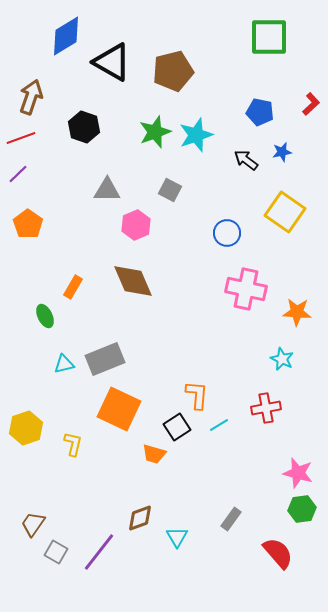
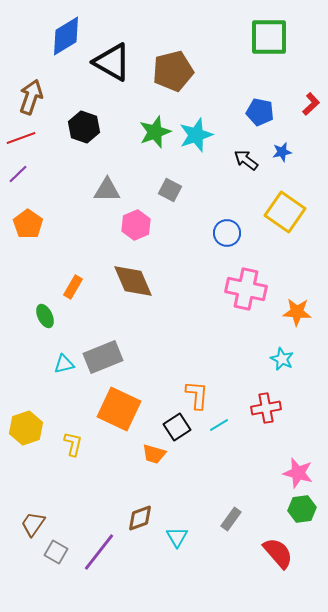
gray rectangle at (105, 359): moved 2 px left, 2 px up
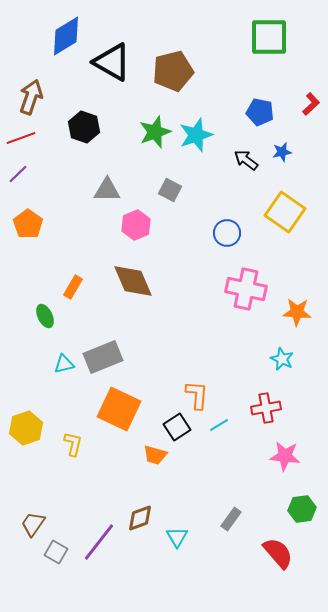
orange trapezoid at (154, 454): moved 1 px right, 1 px down
pink star at (298, 473): moved 13 px left, 17 px up; rotated 8 degrees counterclockwise
purple line at (99, 552): moved 10 px up
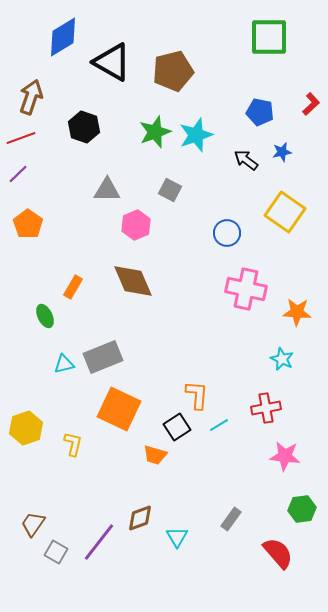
blue diamond at (66, 36): moved 3 px left, 1 px down
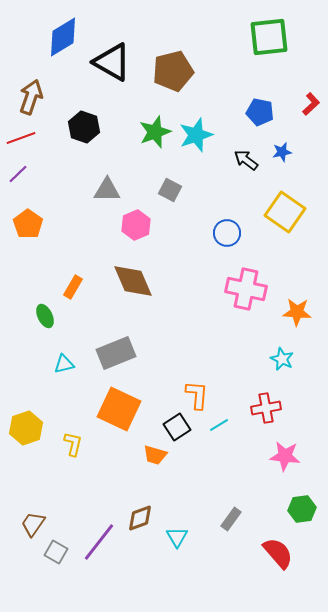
green square at (269, 37): rotated 6 degrees counterclockwise
gray rectangle at (103, 357): moved 13 px right, 4 px up
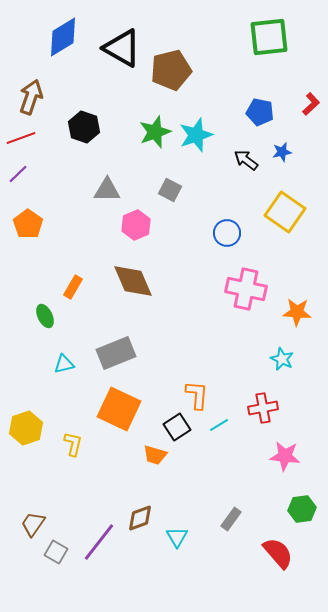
black triangle at (112, 62): moved 10 px right, 14 px up
brown pentagon at (173, 71): moved 2 px left, 1 px up
red cross at (266, 408): moved 3 px left
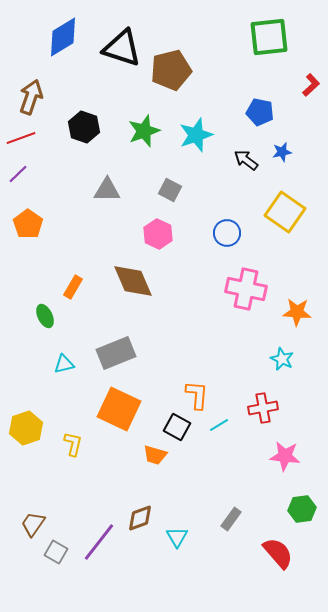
black triangle at (122, 48): rotated 12 degrees counterclockwise
red L-shape at (311, 104): moved 19 px up
green star at (155, 132): moved 11 px left, 1 px up
pink hexagon at (136, 225): moved 22 px right, 9 px down; rotated 12 degrees counterclockwise
black square at (177, 427): rotated 28 degrees counterclockwise
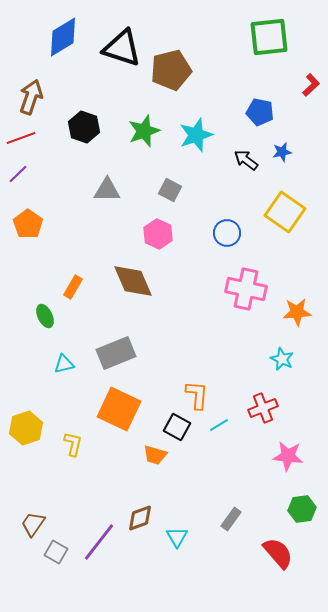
orange star at (297, 312): rotated 8 degrees counterclockwise
red cross at (263, 408): rotated 12 degrees counterclockwise
pink star at (285, 456): moved 3 px right
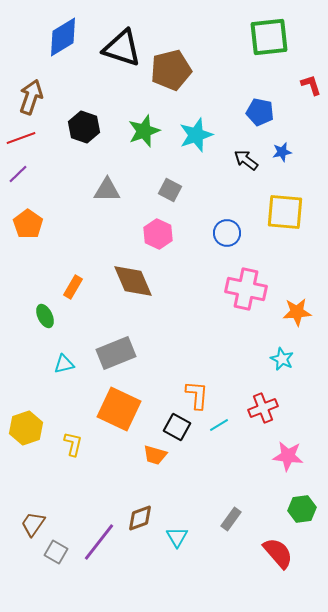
red L-shape at (311, 85): rotated 65 degrees counterclockwise
yellow square at (285, 212): rotated 30 degrees counterclockwise
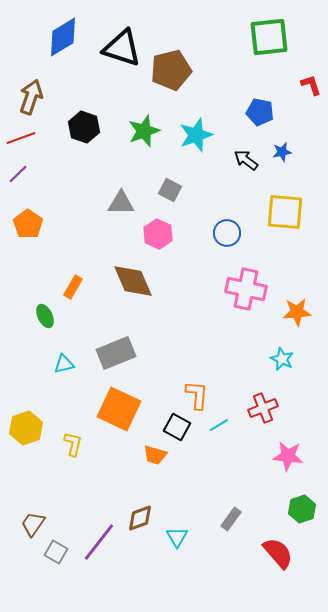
gray triangle at (107, 190): moved 14 px right, 13 px down
green hexagon at (302, 509): rotated 12 degrees counterclockwise
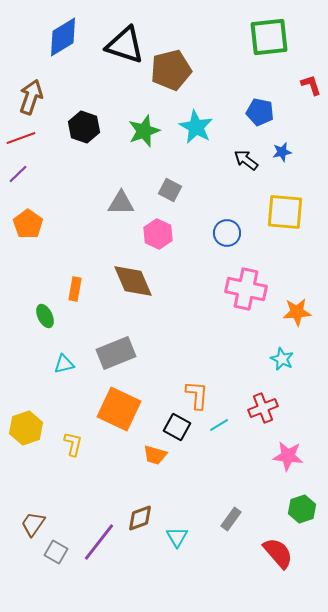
black triangle at (122, 48): moved 3 px right, 3 px up
cyan star at (196, 135): moved 8 px up; rotated 24 degrees counterclockwise
orange rectangle at (73, 287): moved 2 px right, 2 px down; rotated 20 degrees counterclockwise
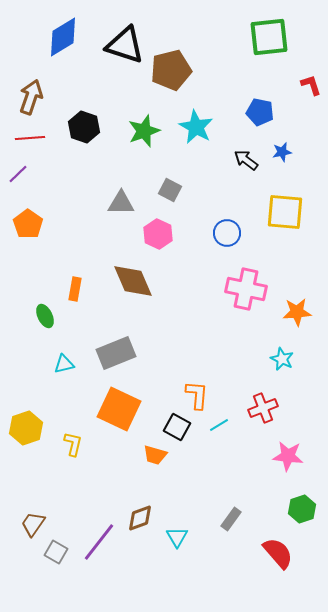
red line at (21, 138): moved 9 px right; rotated 16 degrees clockwise
